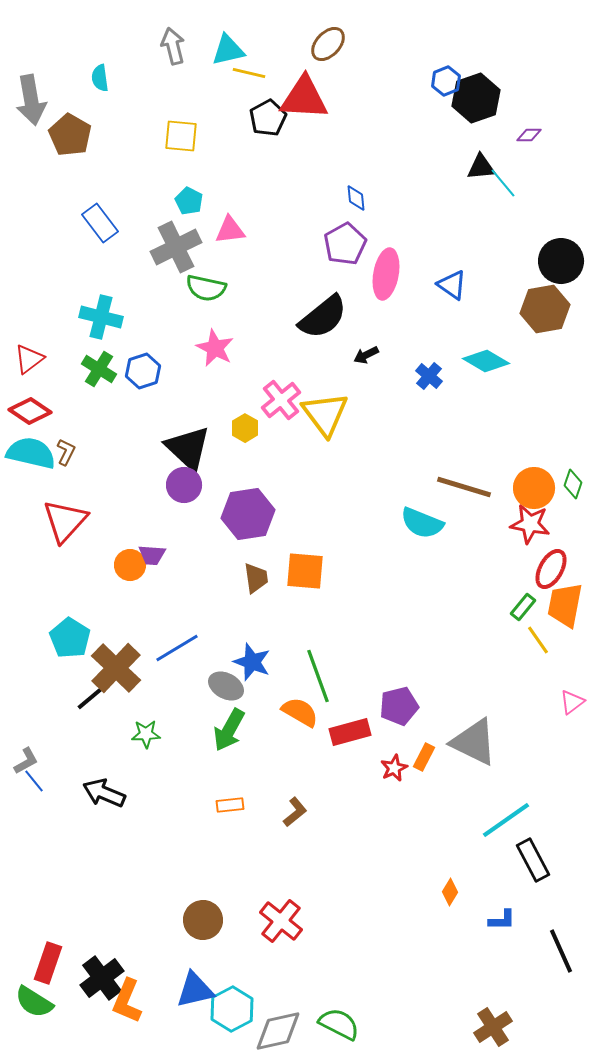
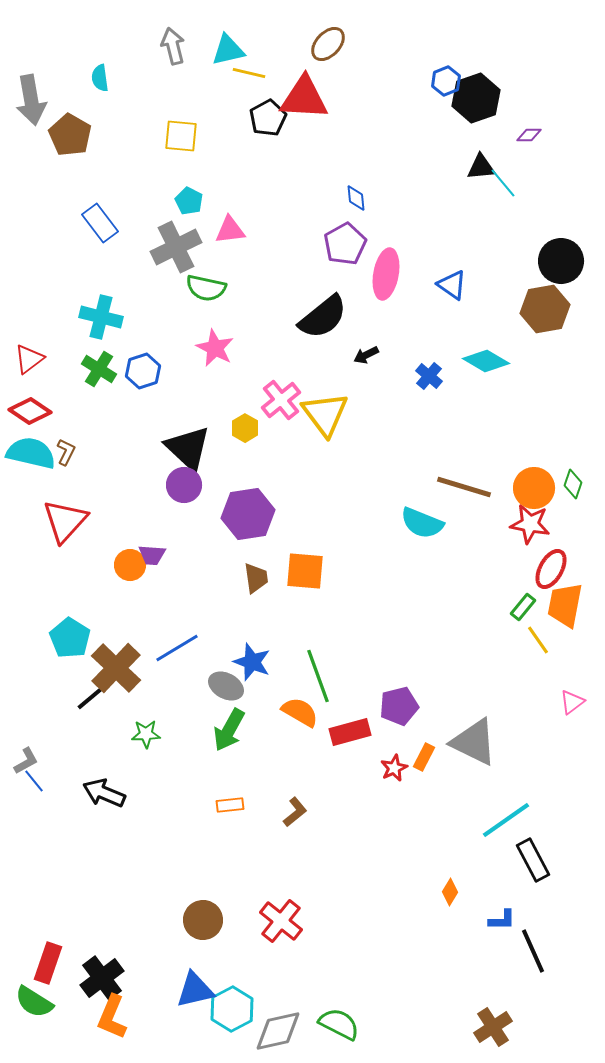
black line at (561, 951): moved 28 px left
orange L-shape at (127, 1001): moved 15 px left, 16 px down
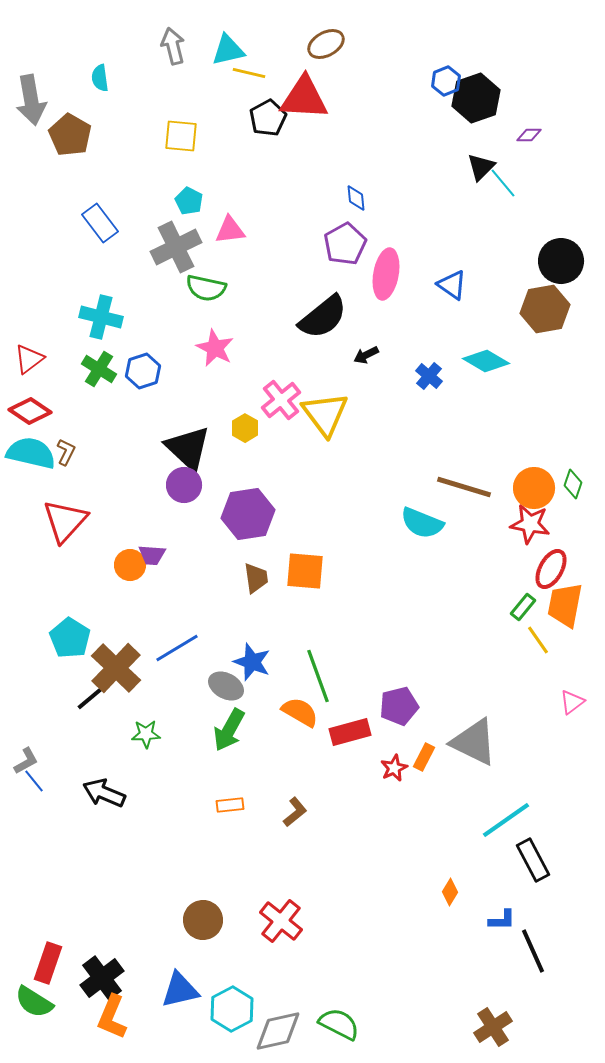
brown ellipse at (328, 44): moved 2 px left; rotated 18 degrees clockwise
black triangle at (481, 167): rotated 40 degrees counterclockwise
blue triangle at (195, 990): moved 15 px left
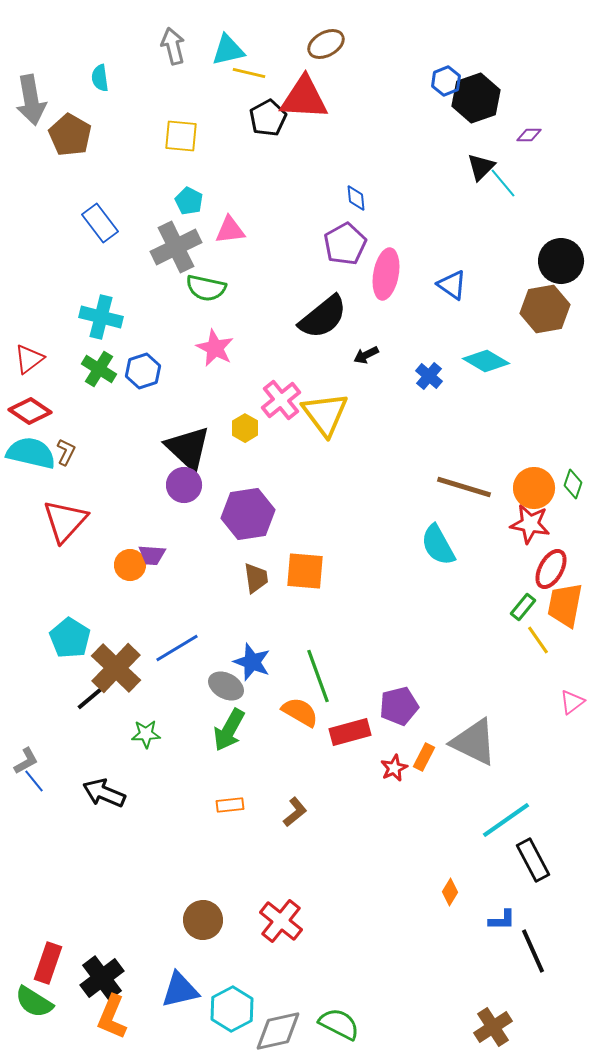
cyan semicircle at (422, 523): moved 16 px right, 22 px down; rotated 39 degrees clockwise
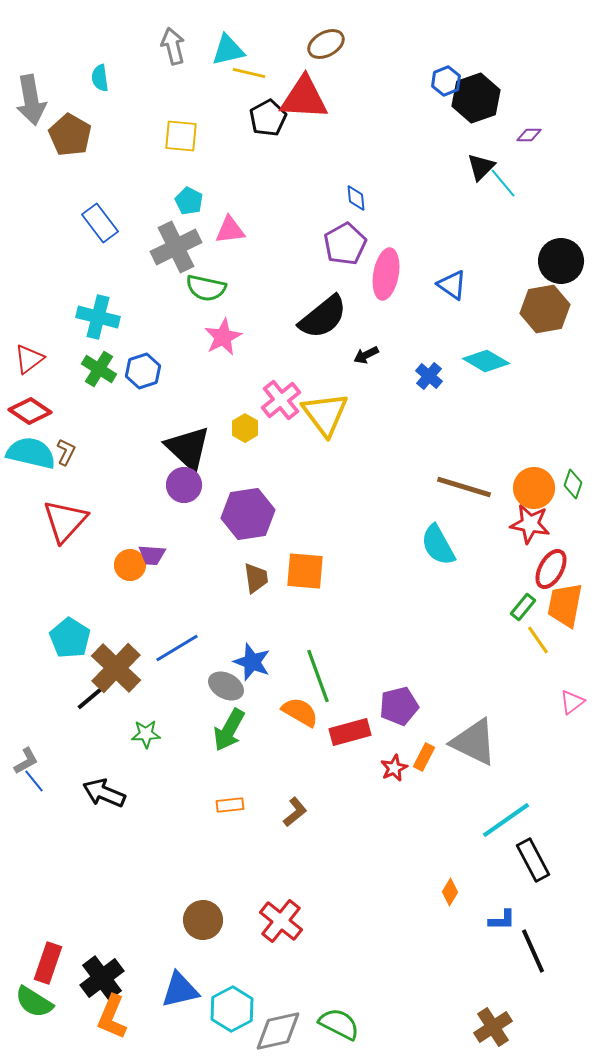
cyan cross at (101, 317): moved 3 px left
pink star at (215, 348): moved 8 px right, 11 px up; rotated 18 degrees clockwise
